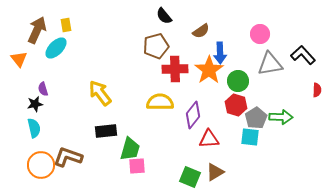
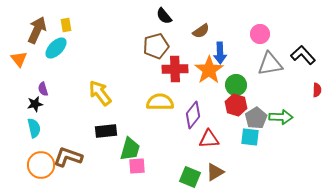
green circle: moved 2 px left, 4 px down
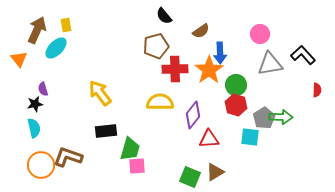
gray pentagon: moved 8 px right
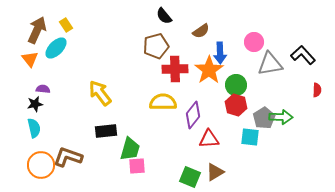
yellow rectangle: rotated 24 degrees counterclockwise
pink circle: moved 6 px left, 8 px down
orange triangle: moved 11 px right
purple semicircle: rotated 112 degrees clockwise
yellow semicircle: moved 3 px right
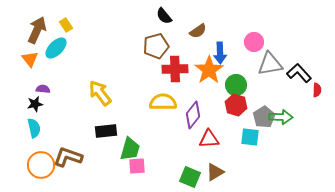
brown semicircle: moved 3 px left
black L-shape: moved 4 px left, 18 px down
gray pentagon: moved 1 px up
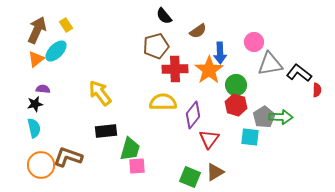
cyan ellipse: moved 3 px down
orange triangle: moved 6 px right; rotated 30 degrees clockwise
black L-shape: rotated 10 degrees counterclockwise
red triangle: rotated 50 degrees counterclockwise
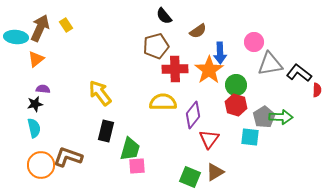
brown arrow: moved 3 px right, 2 px up
cyan ellipse: moved 40 px left, 14 px up; rotated 50 degrees clockwise
black rectangle: rotated 70 degrees counterclockwise
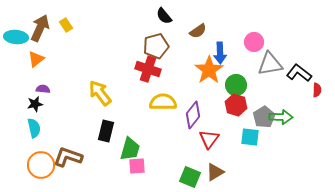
red cross: moved 27 px left; rotated 20 degrees clockwise
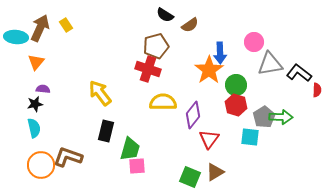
black semicircle: moved 1 px right, 1 px up; rotated 18 degrees counterclockwise
brown semicircle: moved 8 px left, 6 px up
orange triangle: moved 3 px down; rotated 12 degrees counterclockwise
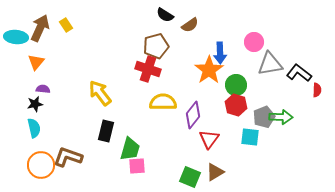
gray pentagon: rotated 10 degrees clockwise
